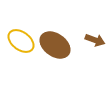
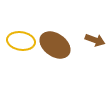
yellow ellipse: rotated 28 degrees counterclockwise
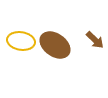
brown arrow: rotated 24 degrees clockwise
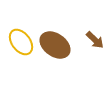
yellow ellipse: moved 1 px down; rotated 44 degrees clockwise
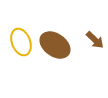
yellow ellipse: rotated 16 degrees clockwise
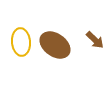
yellow ellipse: rotated 16 degrees clockwise
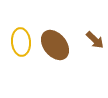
brown ellipse: rotated 16 degrees clockwise
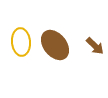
brown arrow: moved 6 px down
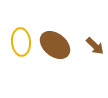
brown ellipse: rotated 12 degrees counterclockwise
